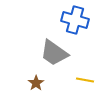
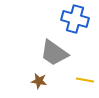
blue cross: moved 1 px up
brown star: moved 3 px right, 2 px up; rotated 28 degrees counterclockwise
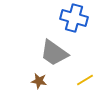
blue cross: moved 1 px left, 1 px up
yellow line: rotated 42 degrees counterclockwise
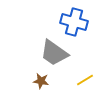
blue cross: moved 4 px down
brown star: moved 2 px right
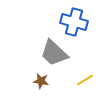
gray trapezoid: rotated 8 degrees clockwise
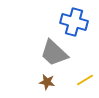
brown star: moved 6 px right, 1 px down
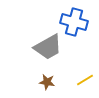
gray trapezoid: moved 6 px left, 6 px up; rotated 72 degrees counterclockwise
